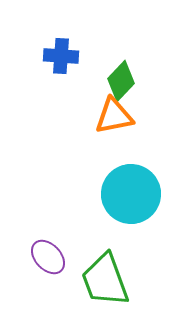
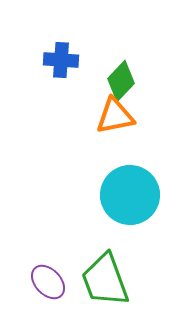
blue cross: moved 4 px down
orange triangle: moved 1 px right
cyan circle: moved 1 px left, 1 px down
purple ellipse: moved 25 px down
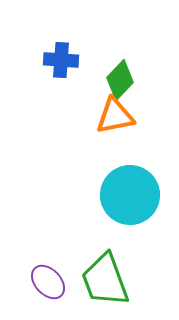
green diamond: moved 1 px left, 1 px up
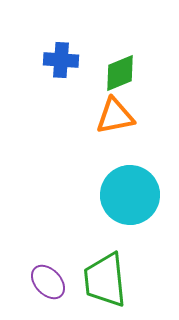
green diamond: moved 7 px up; rotated 24 degrees clockwise
green trapezoid: rotated 14 degrees clockwise
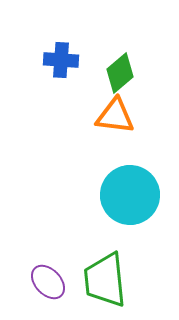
green diamond: rotated 18 degrees counterclockwise
orange triangle: rotated 18 degrees clockwise
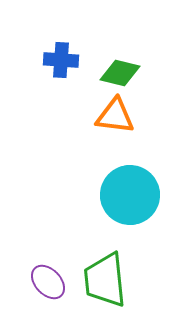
green diamond: rotated 54 degrees clockwise
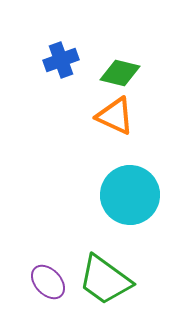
blue cross: rotated 24 degrees counterclockwise
orange triangle: rotated 18 degrees clockwise
green trapezoid: rotated 48 degrees counterclockwise
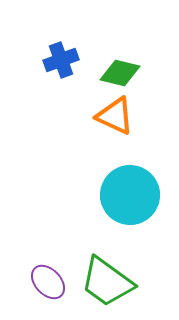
green trapezoid: moved 2 px right, 2 px down
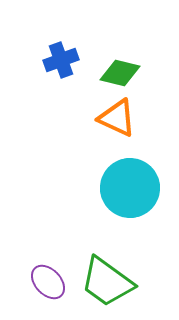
orange triangle: moved 2 px right, 2 px down
cyan circle: moved 7 px up
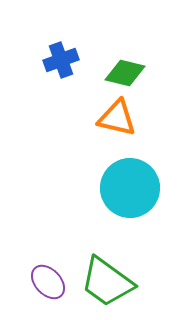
green diamond: moved 5 px right
orange triangle: rotated 12 degrees counterclockwise
